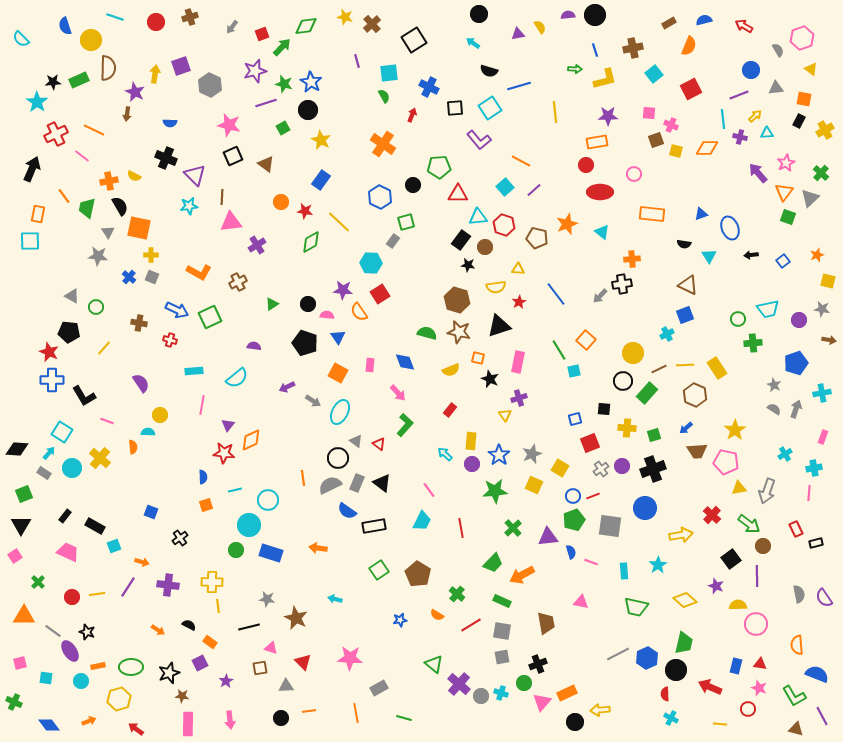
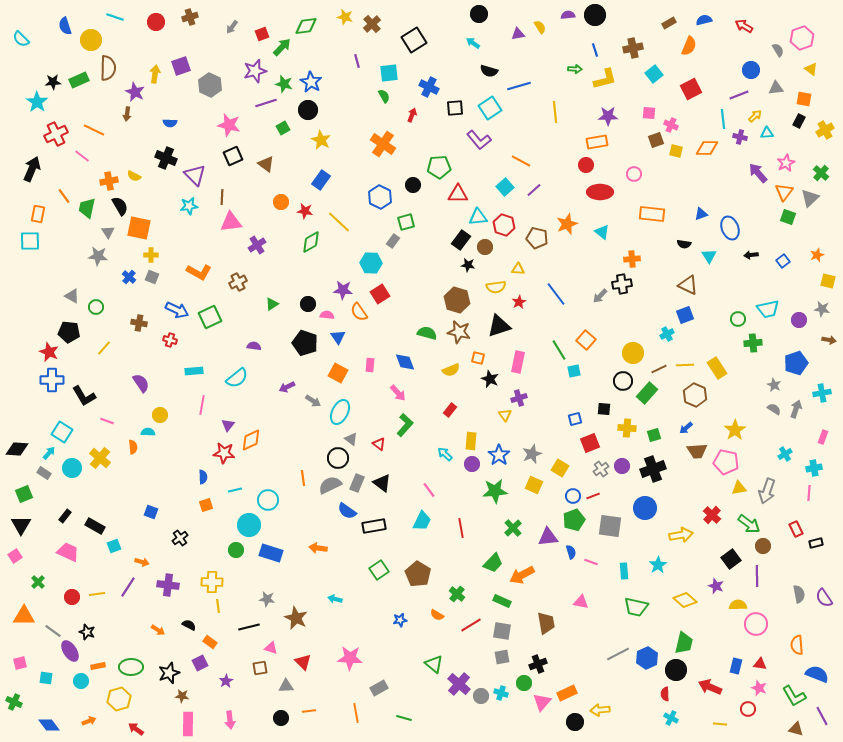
gray triangle at (356, 441): moved 5 px left, 2 px up
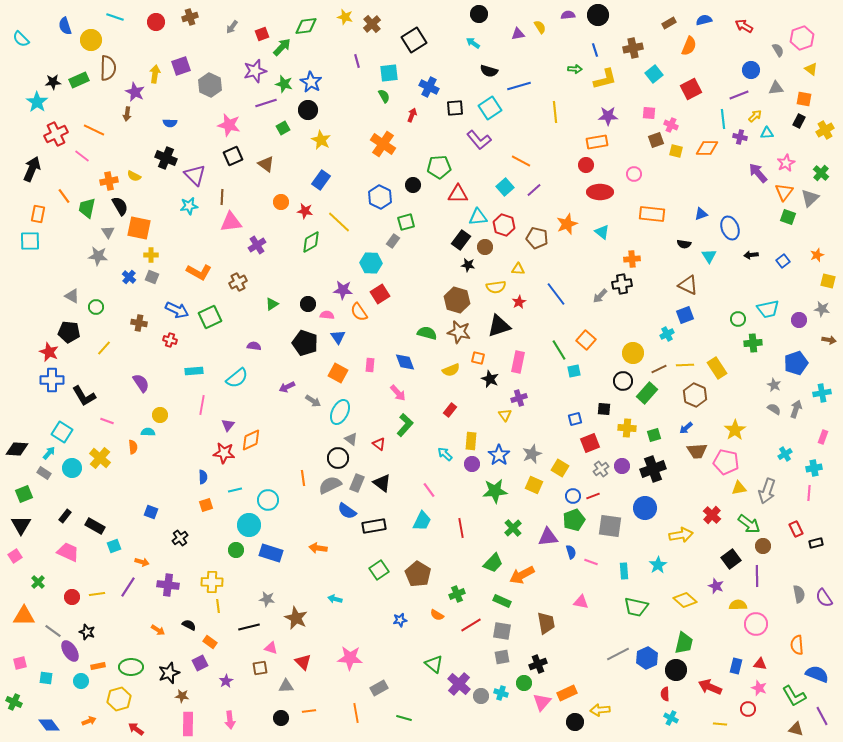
black circle at (595, 15): moved 3 px right
green cross at (457, 594): rotated 28 degrees clockwise
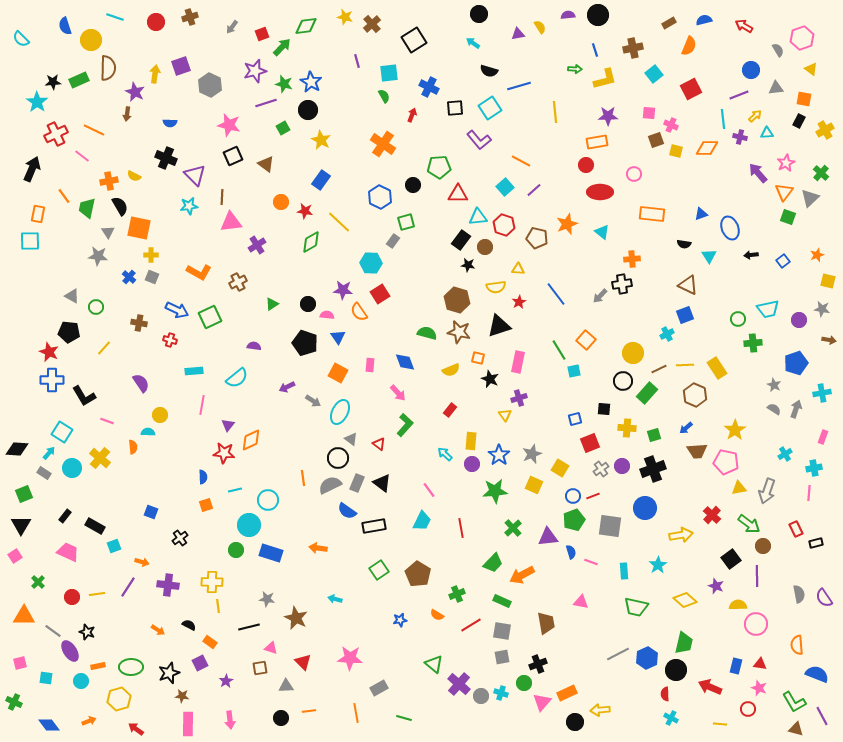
green L-shape at (794, 696): moved 6 px down
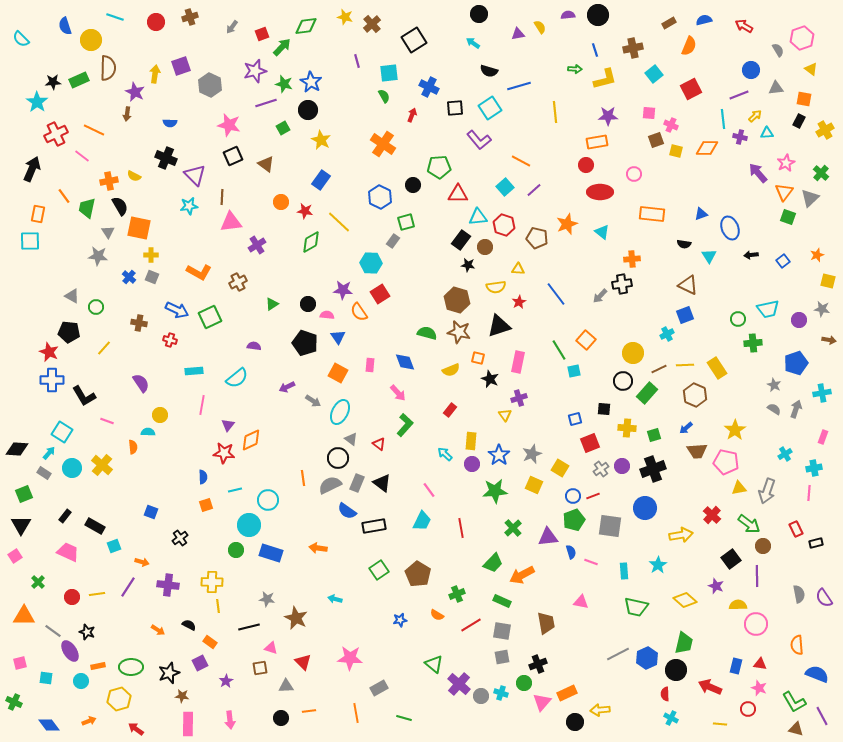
yellow cross at (100, 458): moved 2 px right, 7 px down
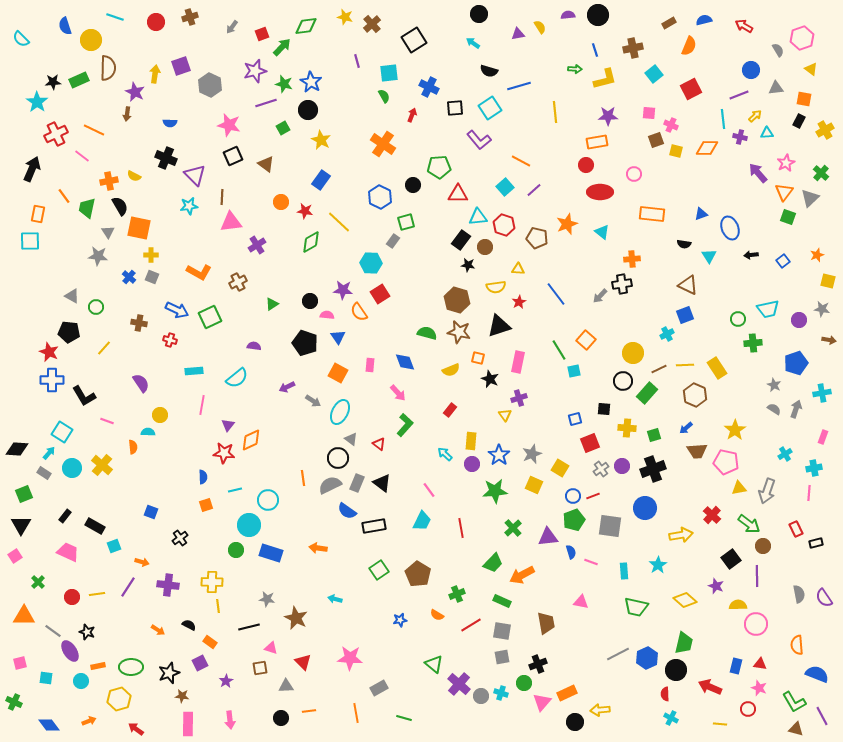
black circle at (308, 304): moved 2 px right, 3 px up
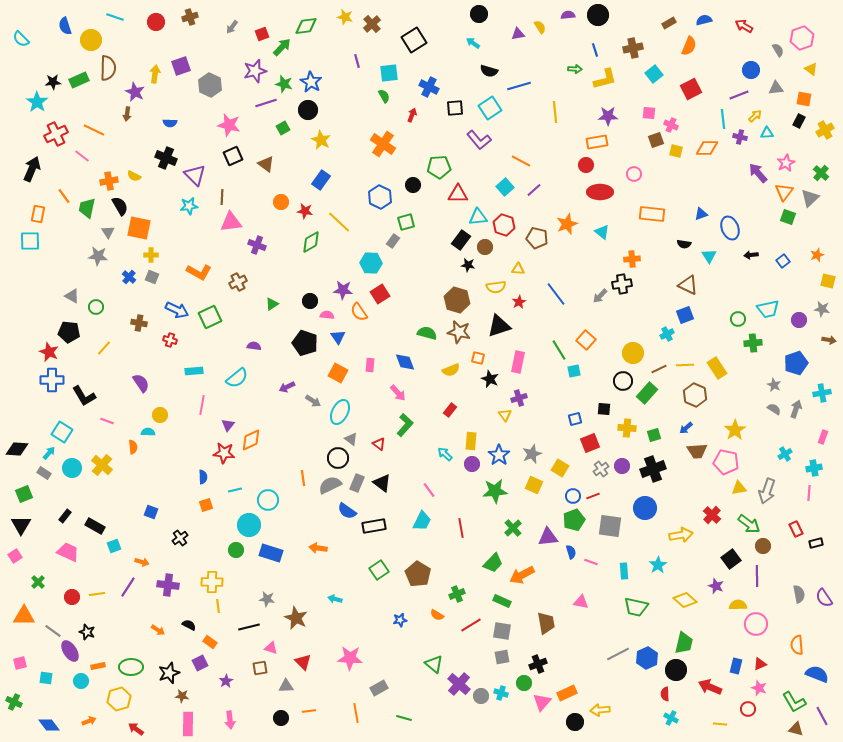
purple cross at (257, 245): rotated 36 degrees counterclockwise
red triangle at (760, 664): rotated 32 degrees counterclockwise
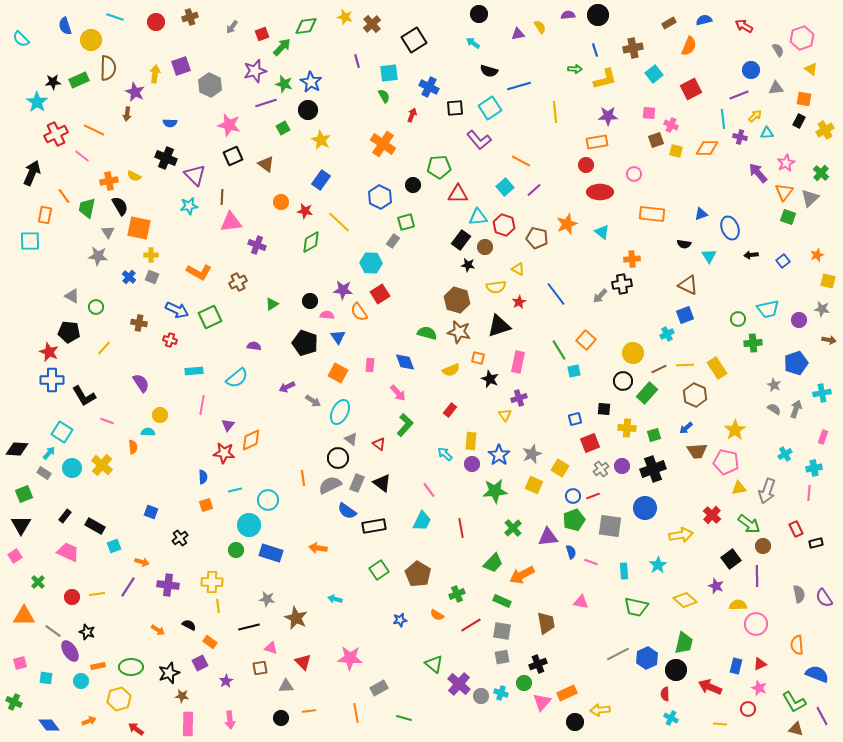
black arrow at (32, 169): moved 4 px down
orange rectangle at (38, 214): moved 7 px right, 1 px down
yellow triangle at (518, 269): rotated 24 degrees clockwise
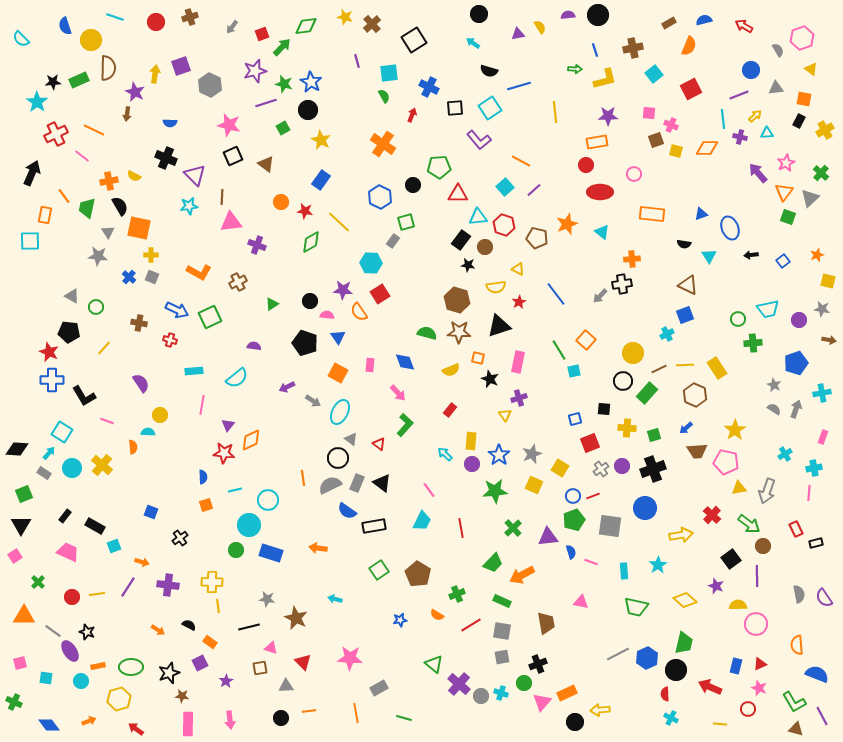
brown star at (459, 332): rotated 10 degrees counterclockwise
